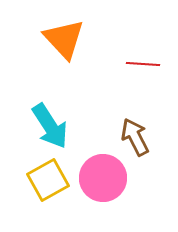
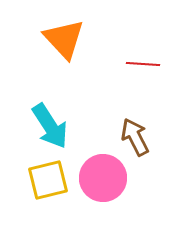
yellow square: rotated 15 degrees clockwise
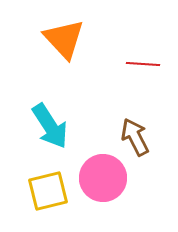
yellow square: moved 11 px down
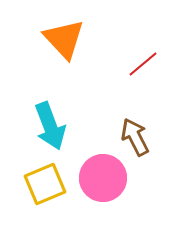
red line: rotated 44 degrees counterclockwise
cyan arrow: rotated 12 degrees clockwise
yellow square: moved 3 px left, 7 px up; rotated 9 degrees counterclockwise
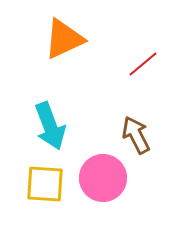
orange triangle: rotated 48 degrees clockwise
brown arrow: moved 1 px right, 2 px up
yellow square: rotated 27 degrees clockwise
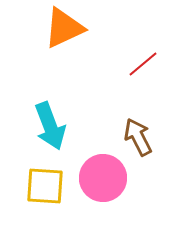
orange triangle: moved 11 px up
brown arrow: moved 2 px right, 2 px down
yellow square: moved 2 px down
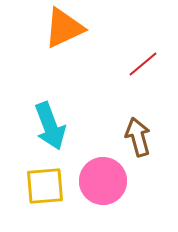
brown arrow: rotated 12 degrees clockwise
pink circle: moved 3 px down
yellow square: rotated 9 degrees counterclockwise
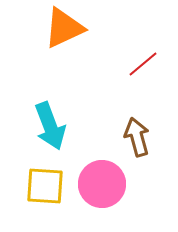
brown arrow: moved 1 px left
pink circle: moved 1 px left, 3 px down
yellow square: rotated 9 degrees clockwise
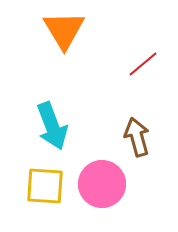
orange triangle: moved 2 px down; rotated 36 degrees counterclockwise
cyan arrow: moved 2 px right
